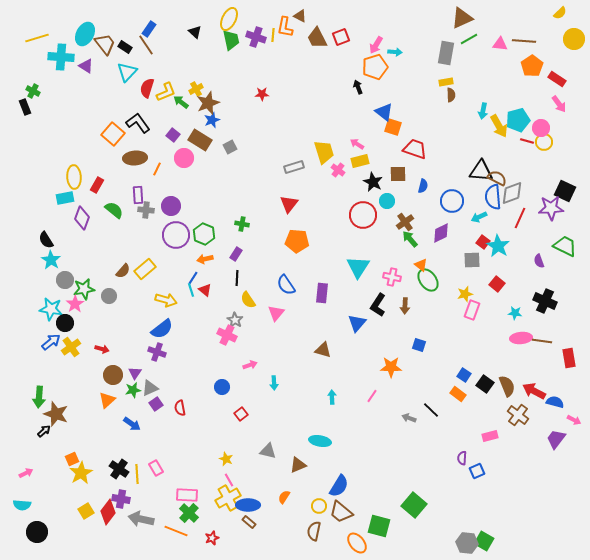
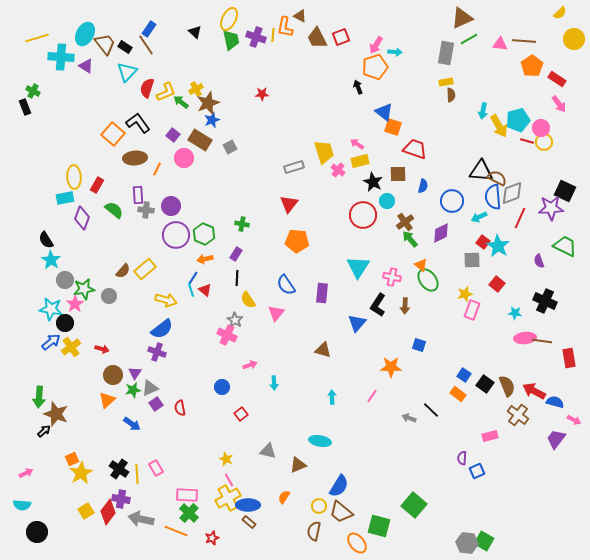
pink ellipse at (521, 338): moved 4 px right
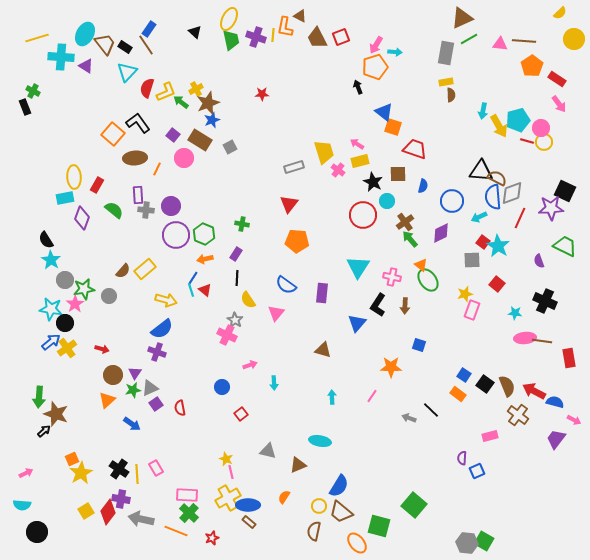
blue semicircle at (286, 285): rotated 20 degrees counterclockwise
yellow cross at (71, 347): moved 4 px left, 1 px down
pink line at (229, 480): moved 2 px right, 8 px up; rotated 16 degrees clockwise
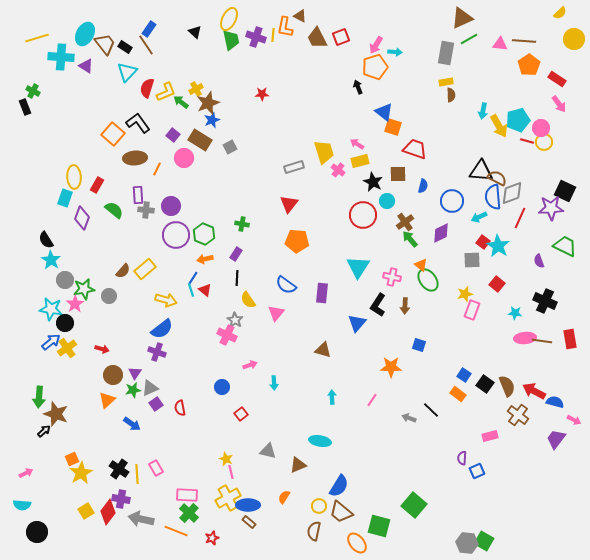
orange pentagon at (532, 66): moved 3 px left, 1 px up
cyan rectangle at (65, 198): rotated 60 degrees counterclockwise
red rectangle at (569, 358): moved 1 px right, 19 px up
pink line at (372, 396): moved 4 px down
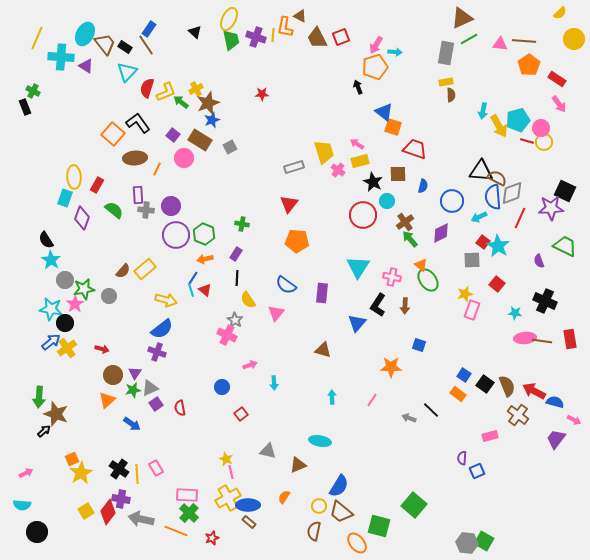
yellow line at (37, 38): rotated 50 degrees counterclockwise
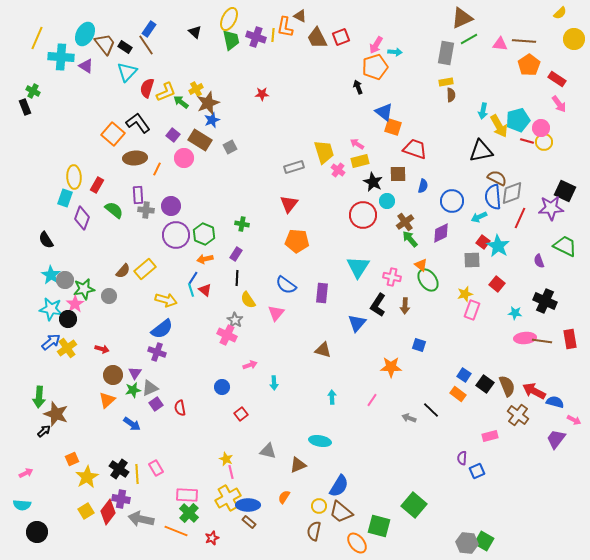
black triangle at (481, 171): moved 20 px up; rotated 15 degrees counterclockwise
cyan star at (51, 260): moved 15 px down
black circle at (65, 323): moved 3 px right, 4 px up
yellow star at (81, 473): moved 6 px right, 4 px down
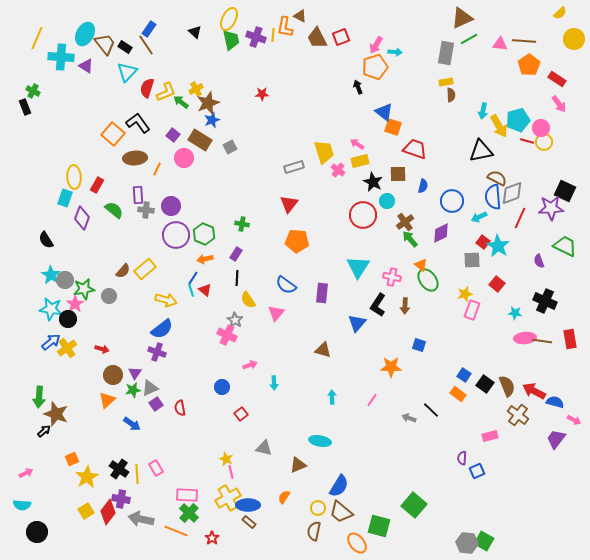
gray triangle at (268, 451): moved 4 px left, 3 px up
yellow circle at (319, 506): moved 1 px left, 2 px down
red star at (212, 538): rotated 16 degrees counterclockwise
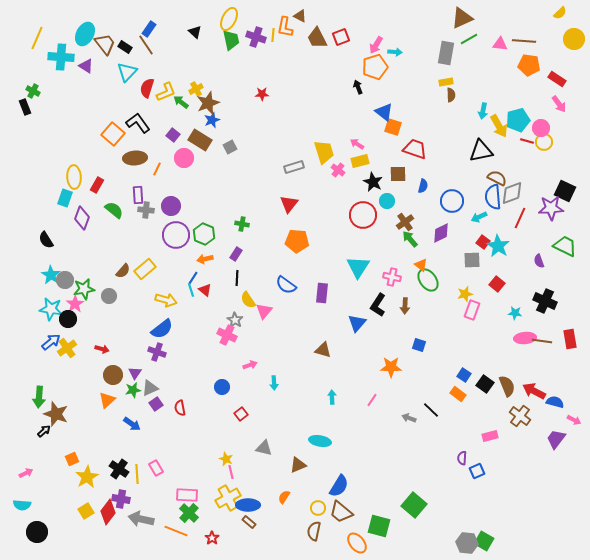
orange pentagon at (529, 65): rotated 30 degrees counterclockwise
pink triangle at (276, 313): moved 12 px left, 2 px up
brown cross at (518, 415): moved 2 px right, 1 px down
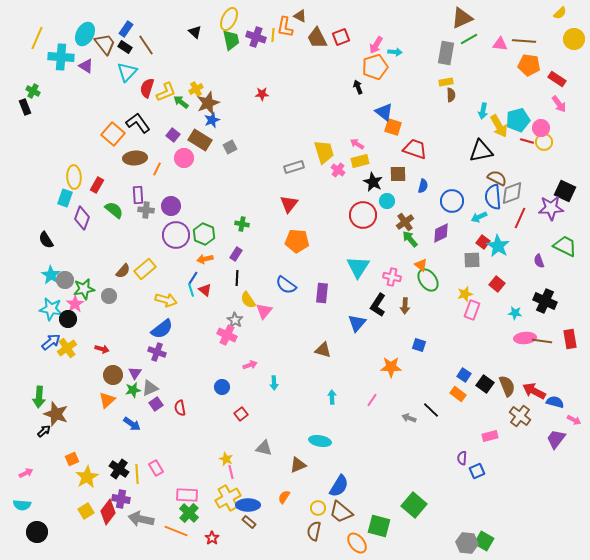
blue rectangle at (149, 29): moved 23 px left
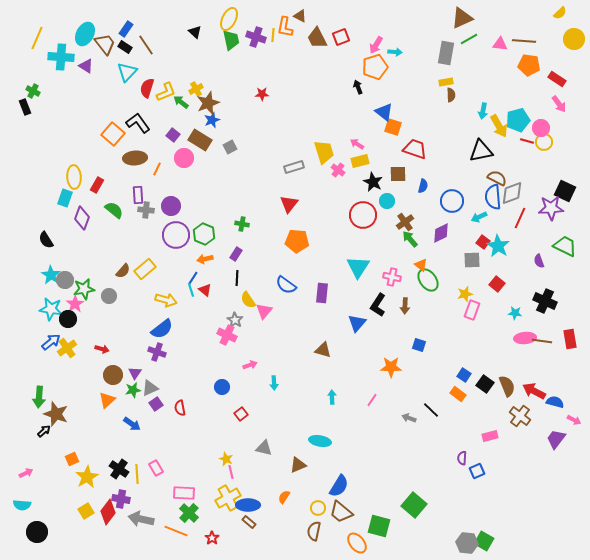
pink rectangle at (187, 495): moved 3 px left, 2 px up
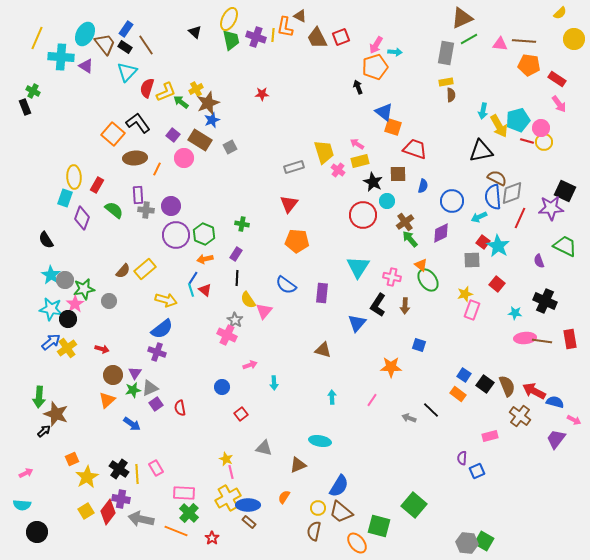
gray circle at (109, 296): moved 5 px down
